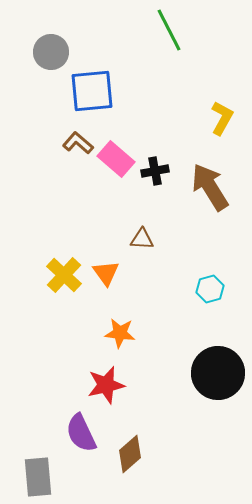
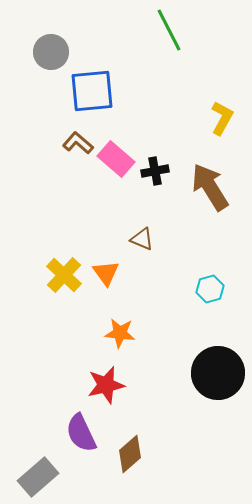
brown triangle: rotated 20 degrees clockwise
gray rectangle: rotated 54 degrees clockwise
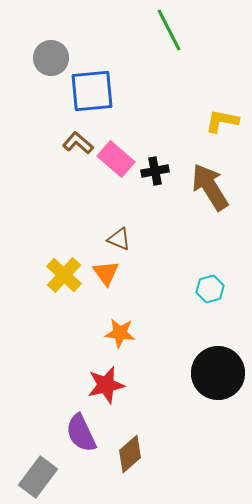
gray circle: moved 6 px down
yellow L-shape: moved 3 px down; rotated 108 degrees counterclockwise
brown triangle: moved 23 px left
gray rectangle: rotated 12 degrees counterclockwise
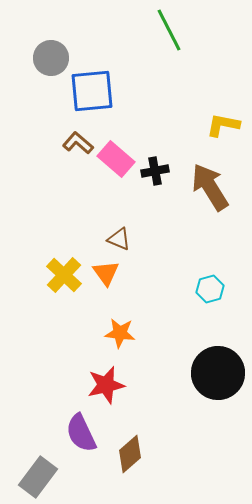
yellow L-shape: moved 1 px right, 4 px down
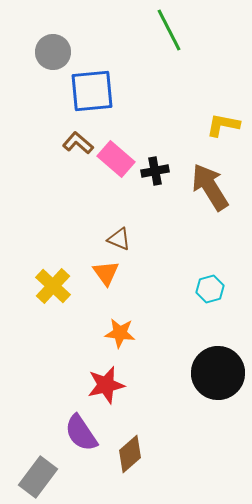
gray circle: moved 2 px right, 6 px up
yellow cross: moved 11 px left, 11 px down
purple semicircle: rotated 9 degrees counterclockwise
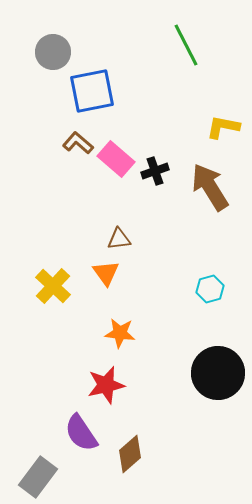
green line: moved 17 px right, 15 px down
blue square: rotated 6 degrees counterclockwise
yellow L-shape: moved 2 px down
black cross: rotated 8 degrees counterclockwise
brown triangle: rotated 30 degrees counterclockwise
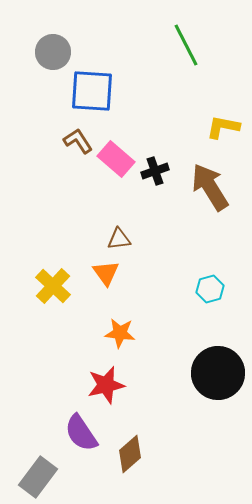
blue square: rotated 15 degrees clockwise
brown L-shape: moved 2 px up; rotated 16 degrees clockwise
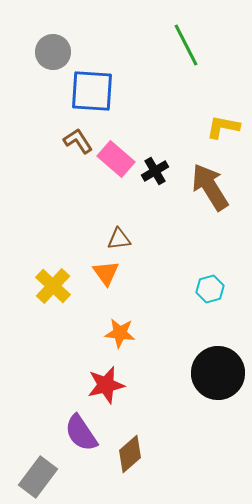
black cross: rotated 12 degrees counterclockwise
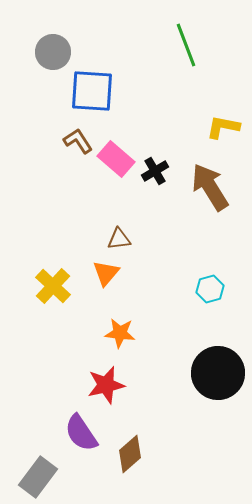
green line: rotated 6 degrees clockwise
orange triangle: rotated 16 degrees clockwise
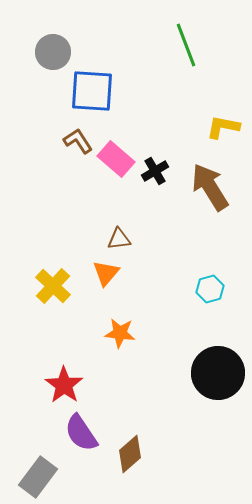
red star: moved 42 px left; rotated 24 degrees counterclockwise
